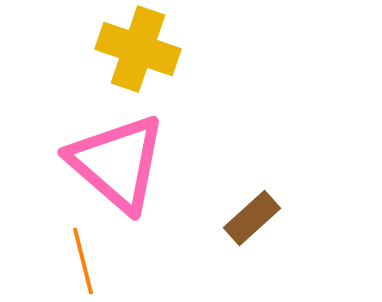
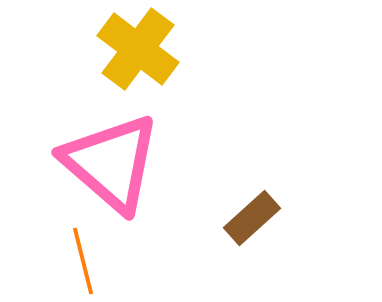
yellow cross: rotated 18 degrees clockwise
pink triangle: moved 6 px left
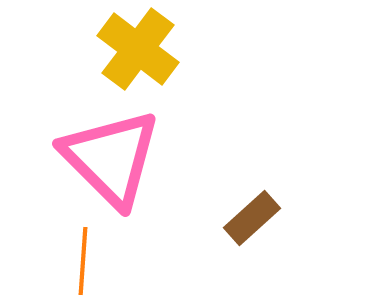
pink triangle: moved 5 px up; rotated 4 degrees clockwise
orange line: rotated 18 degrees clockwise
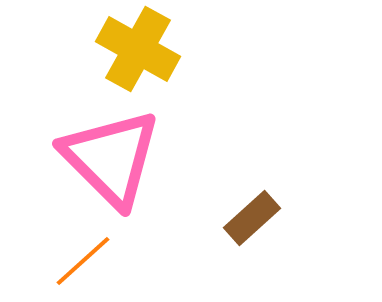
yellow cross: rotated 8 degrees counterclockwise
orange line: rotated 44 degrees clockwise
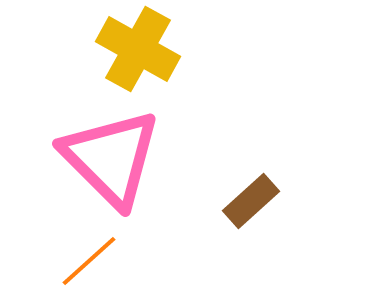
brown rectangle: moved 1 px left, 17 px up
orange line: moved 6 px right
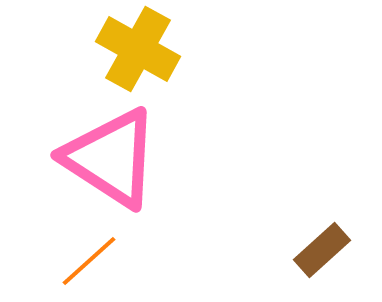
pink triangle: rotated 12 degrees counterclockwise
brown rectangle: moved 71 px right, 49 px down
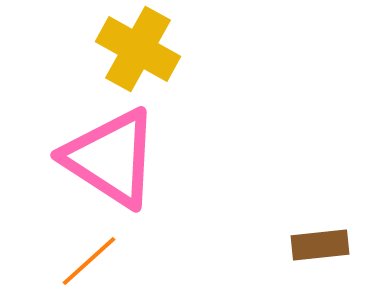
brown rectangle: moved 2 px left, 5 px up; rotated 36 degrees clockwise
